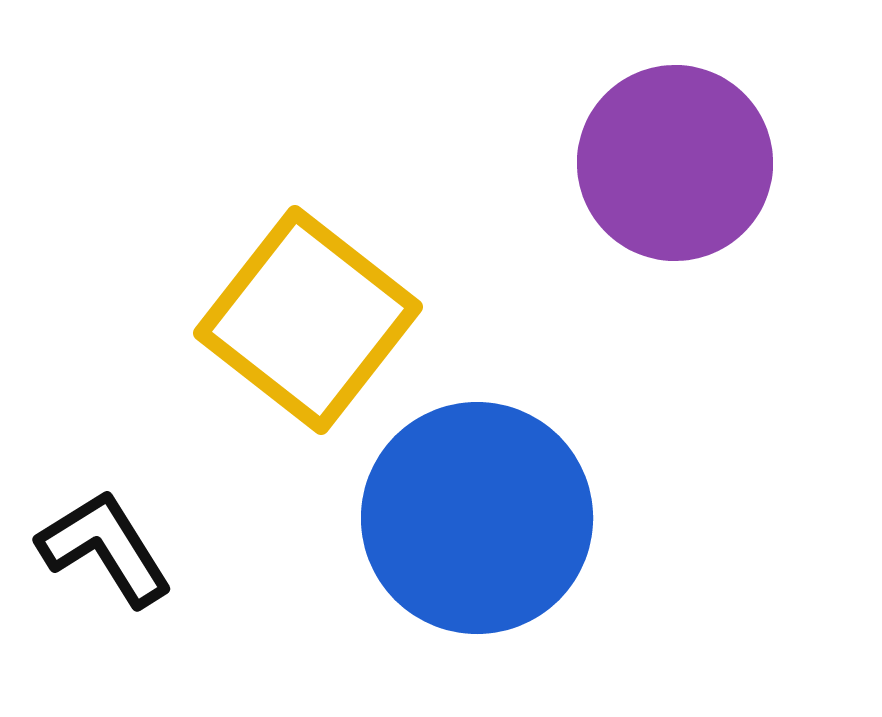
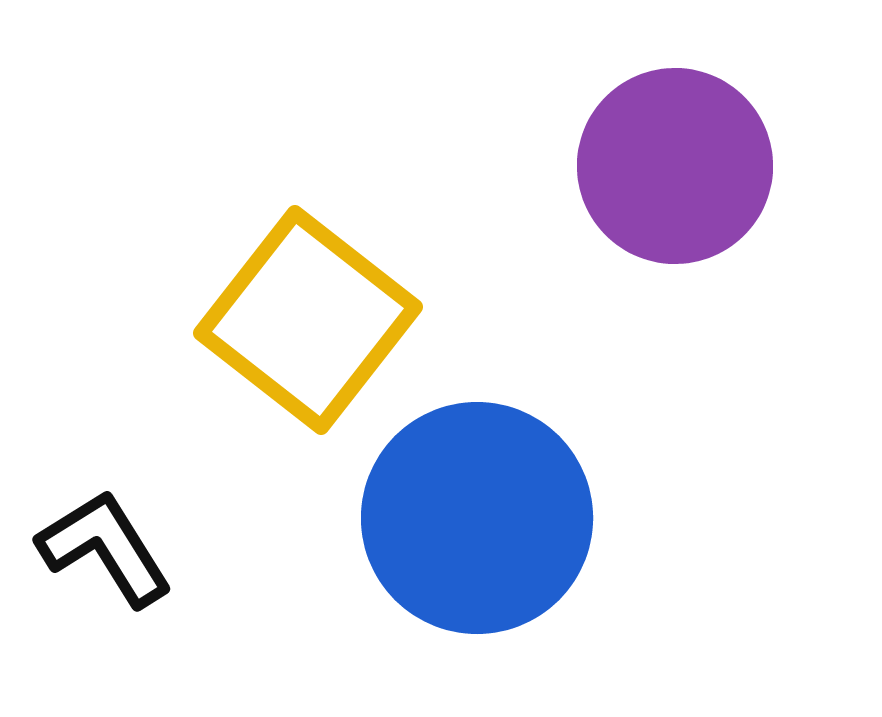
purple circle: moved 3 px down
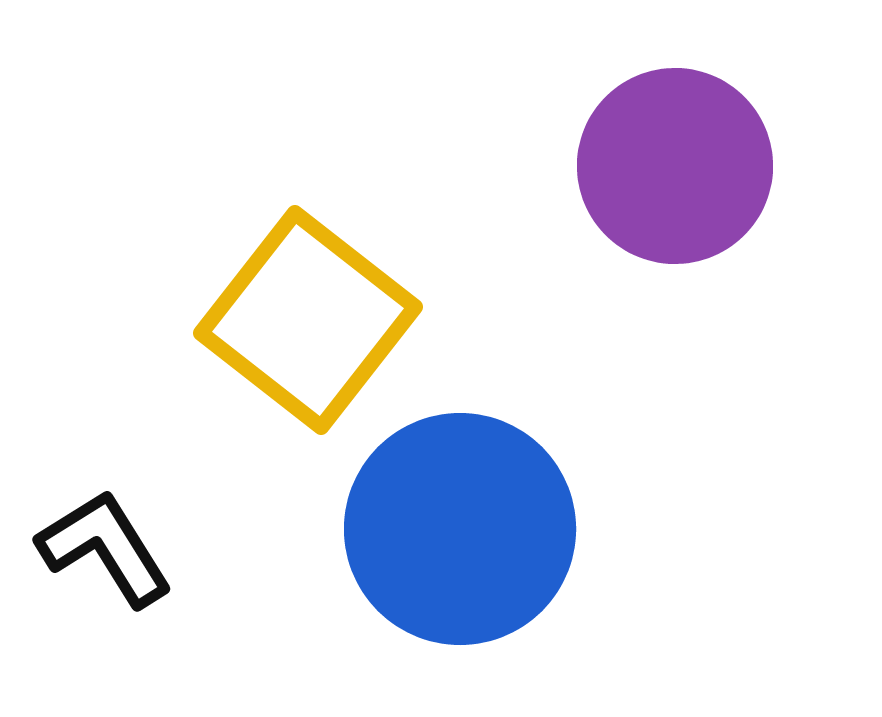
blue circle: moved 17 px left, 11 px down
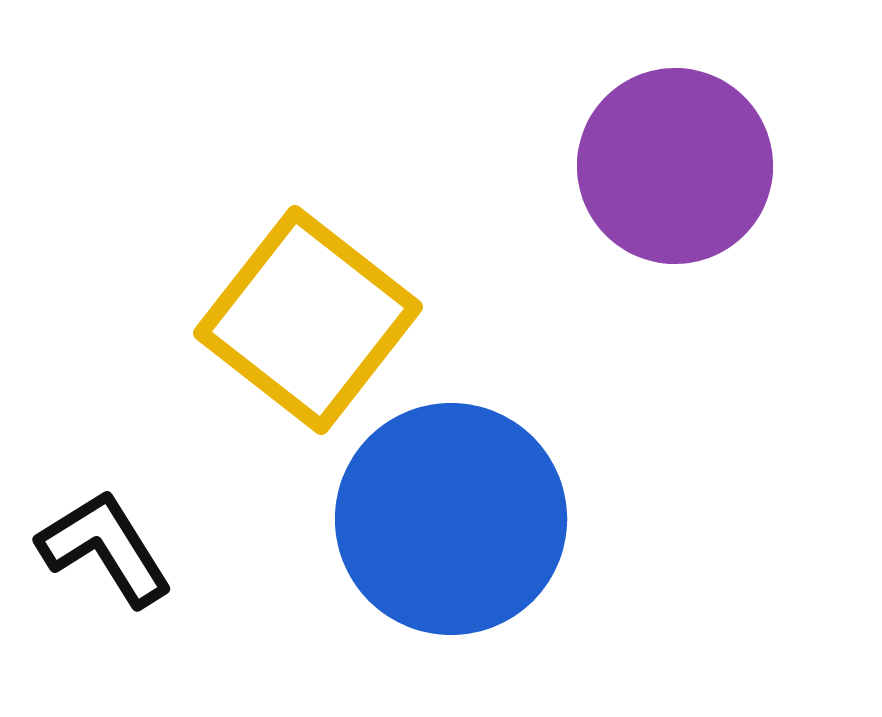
blue circle: moved 9 px left, 10 px up
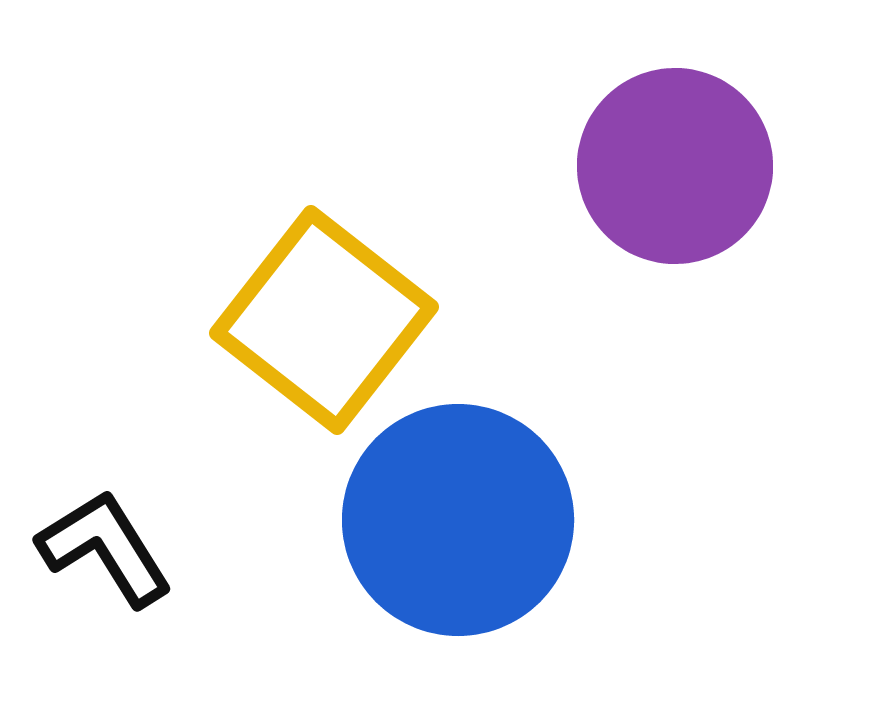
yellow square: moved 16 px right
blue circle: moved 7 px right, 1 px down
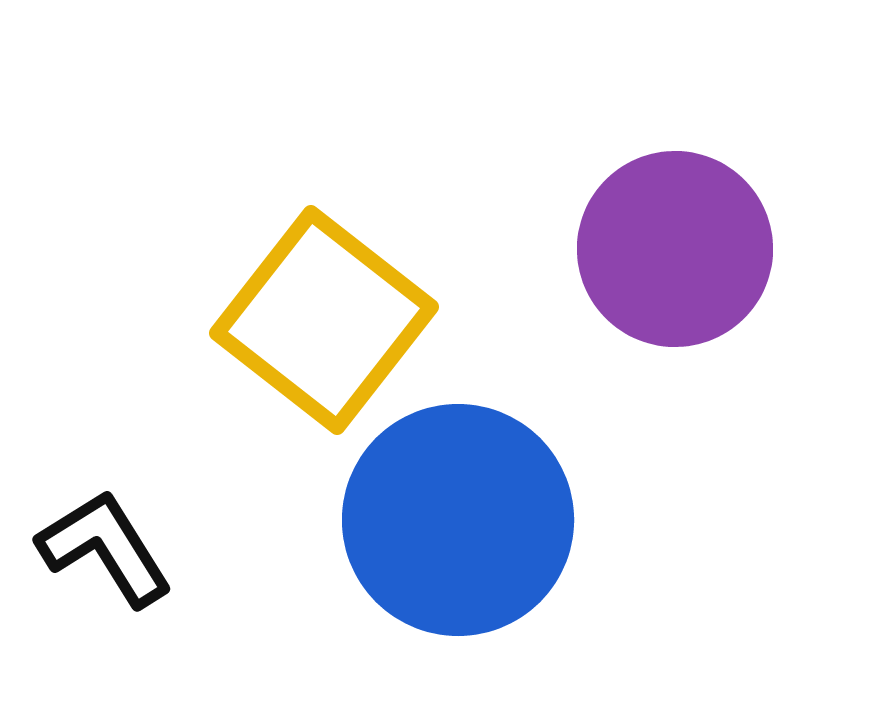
purple circle: moved 83 px down
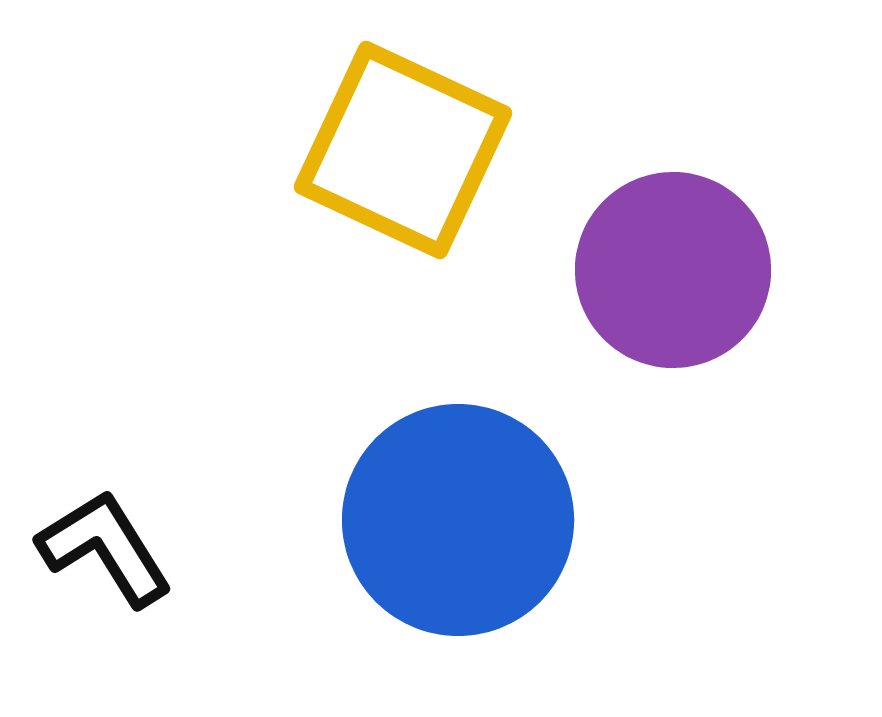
purple circle: moved 2 px left, 21 px down
yellow square: moved 79 px right, 170 px up; rotated 13 degrees counterclockwise
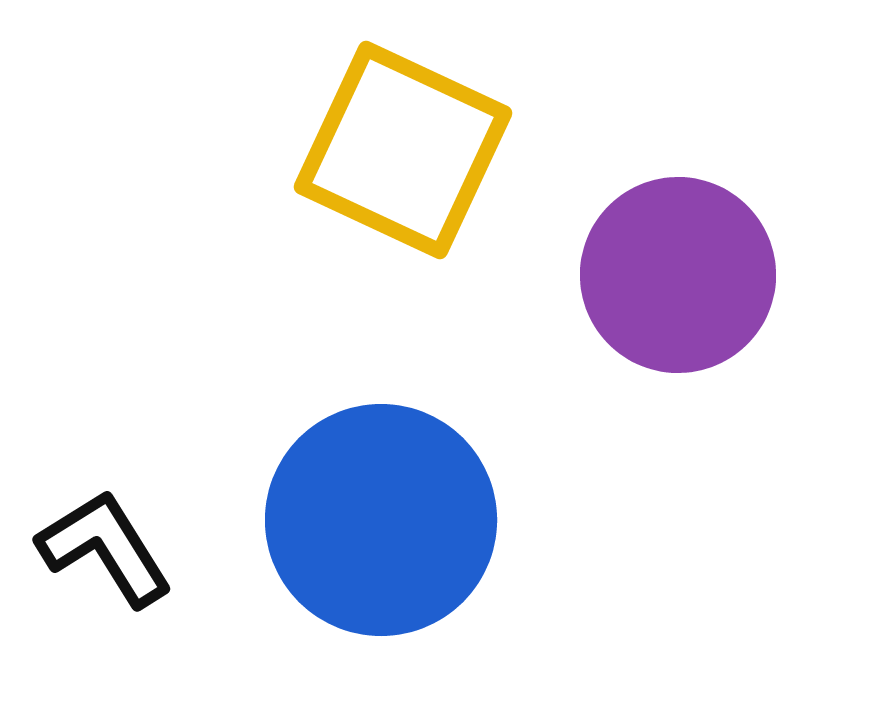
purple circle: moved 5 px right, 5 px down
blue circle: moved 77 px left
